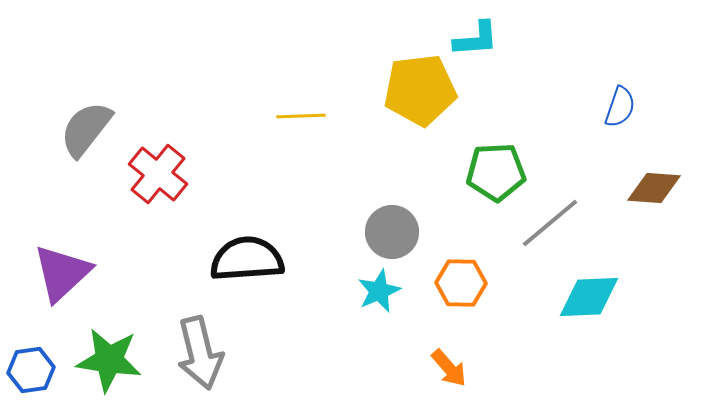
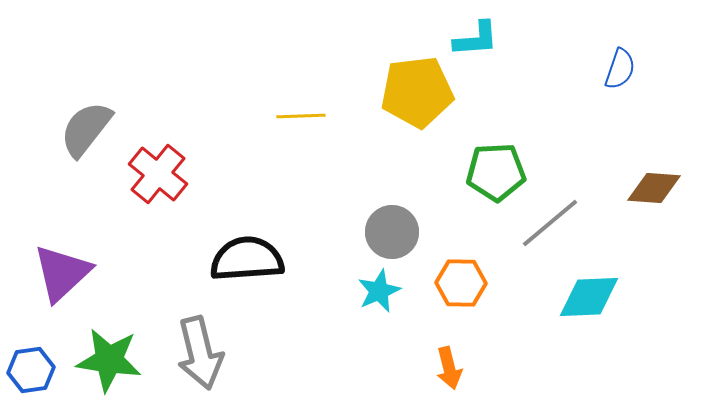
yellow pentagon: moved 3 px left, 2 px down
blue semicircle: moved 38 px up
orange arrow: rotated 27 degrees clockwise
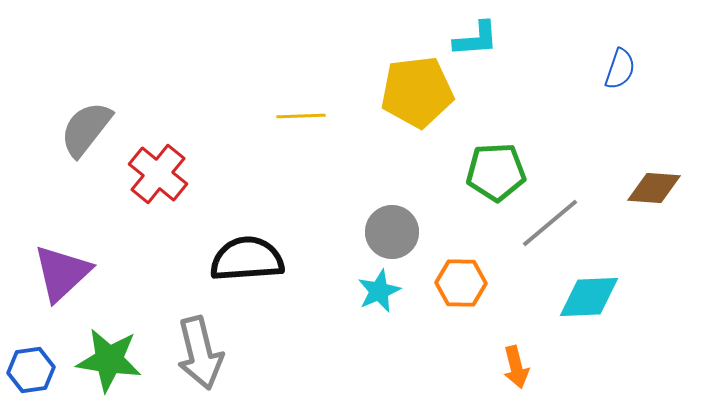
orange arrow: moved 67 px right, 1 px up
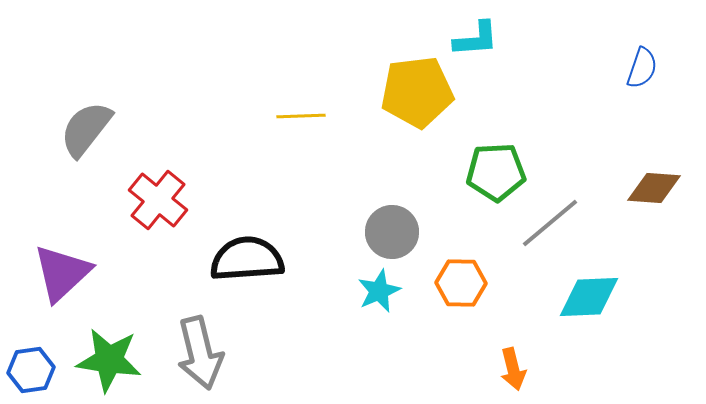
blue semicircle: moved 22 px right, 1 px up
red cross: moved 26 px down
orange arrow: moved 3 px left, 2 px down
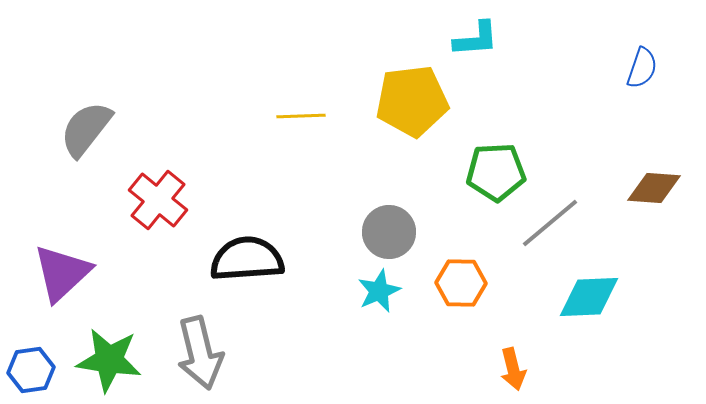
yellow pentagon: moved 5 px left, 9 px down
gray circle: moved 3 px left
